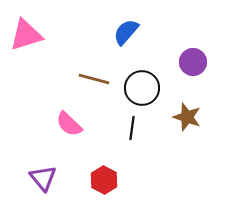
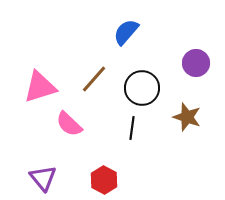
pink triangle: moved 14 px right, 52 px down
purple circle: moved 3 px right, 1 px down
brown line: rotated 64 degrees counterclockwise
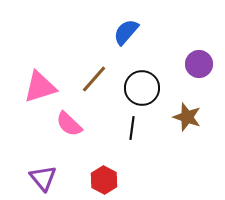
purple circle: moved 3 px right, 1 px down
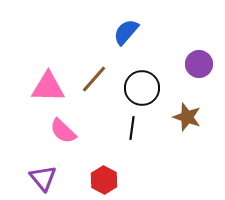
pink triangle: moved 8 px right; rotated 18 degrees clockwise
pink semicircle: moved 6 px left, 7 px down
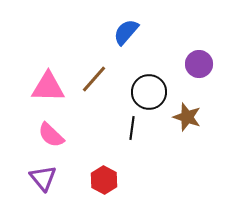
black circle: moved 7 px right, 4 px down
pink semicircle: moved 12 px left, 4 px down
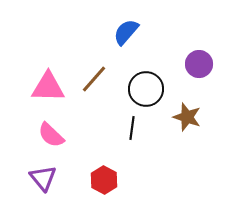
black circle: moved 3 px left, 3 px up
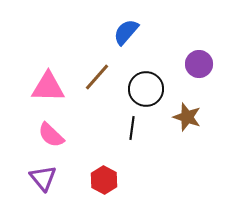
brown line: moved 3 px right, 2 px up
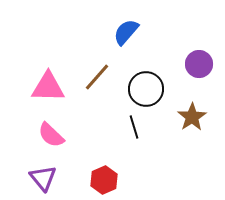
brown star: moved 5 px right; rotated 20 degrees clockwise
black line: moved 2 px right, 1 px up; rotated 25 degrees counterclockwise
red hexagon: rotated 8 degrees clockwise
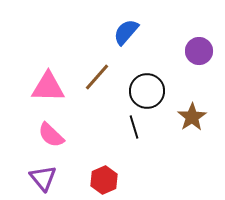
purple circle: moved 13 px up
black circle: moved 1 px right, 2 px down
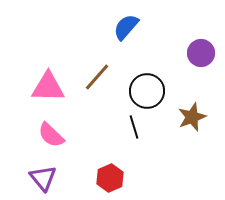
blue semicircle: moved 5 px up
purple circle: moved 2 px right, 2 px down
brown star: rotated 12 degrees clockwise
red hexagon: moved 6 px right, 2 px up
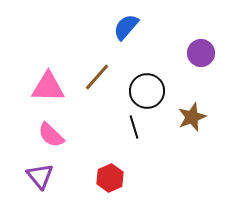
purple triangle: moved 3 px left, 2 px up
